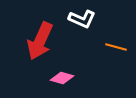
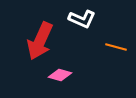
pink diamond: moved 2 px left, 3 px up
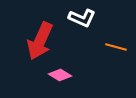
white L-shape: moved 1 px up
pink diamond: rotated 15 degrees clockwise
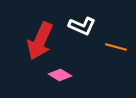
white L-shape: moved 8 px down
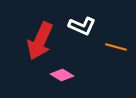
pink diamond: moved 2 px right
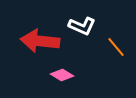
red arrow: rotated 72 degrees clockwise
orange line: rotated 35 degrees clockwise
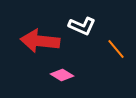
orange line: moved 2 px down
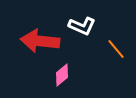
pink diamond: rotated 70 degrees counterclockwise
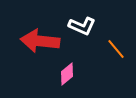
pink diamond: moved 5 px right, 1 px up
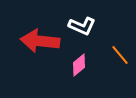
orange line: moved 4 px right, 6 px down
pink diamond: moved 12 px right, 9 px up
